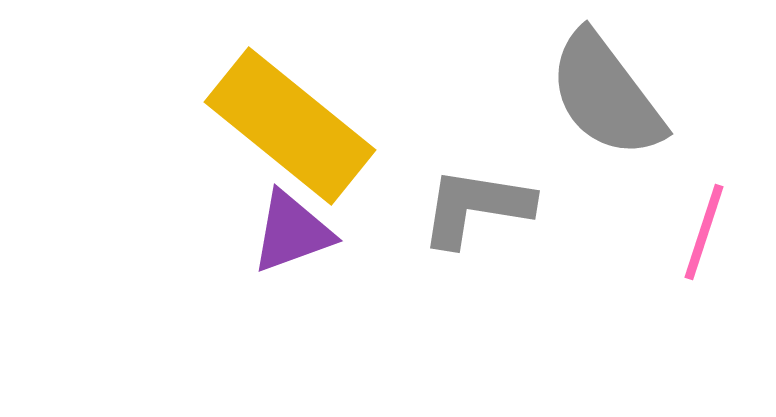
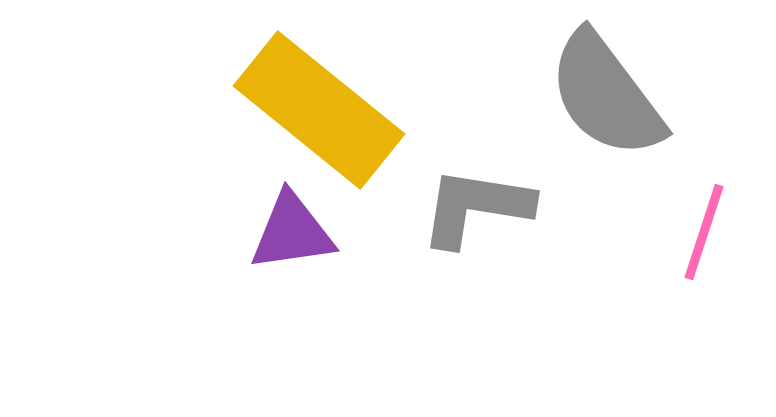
yellow rectangle: moved 29 px right, 16 px up
purple triangle: rotated 12 degrees clockwise
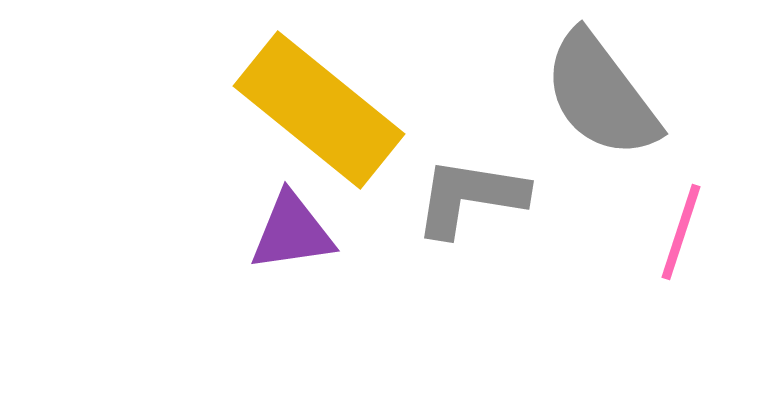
gray semicircle: moved 5 px left
gray L-shape: moved 6 px left, 10 px up
pink line: moved 23 px left
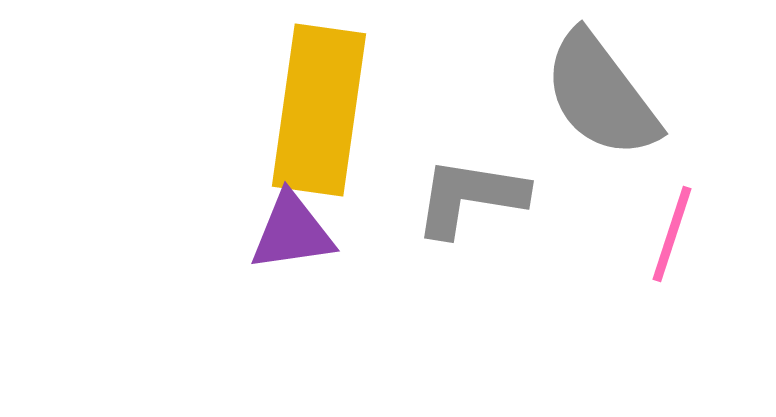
yellow rectangle: rotated 59 degrees clockwise
pink line: moved 9 px left, 2 px down
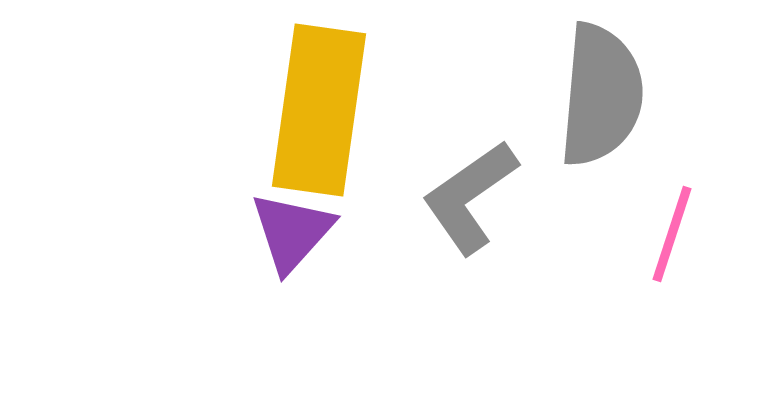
gray semicircle: rotated 138 degrees counterclockwise
gray L-shape: rotated 44 degrees counterclockwise
purple triangle: rotated 40 degrees counterclockwise
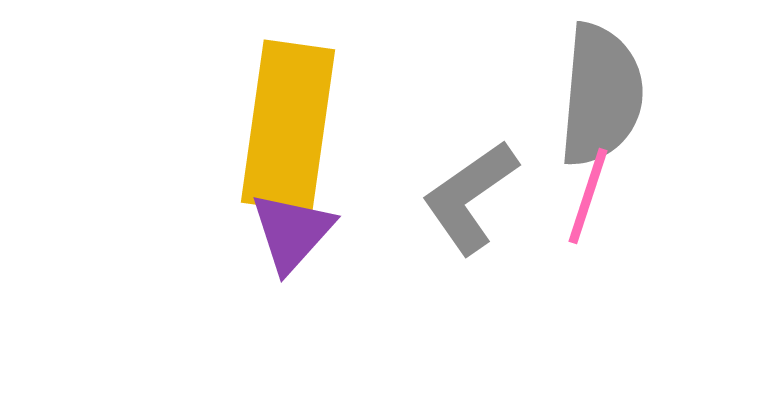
yellow rectangle: moved 31 px left, 16 px down
pink line: moved 84 px left, 38 px up
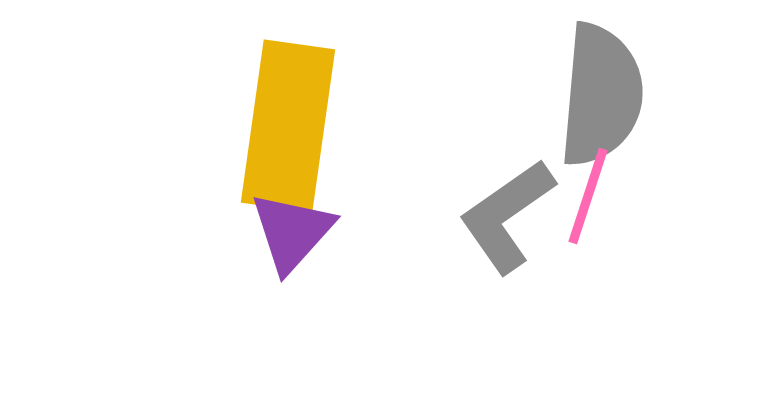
gray L-shape: moved 37 px right, 19 px down
